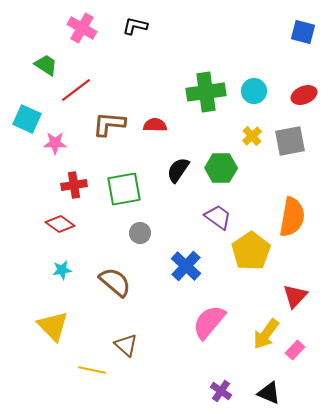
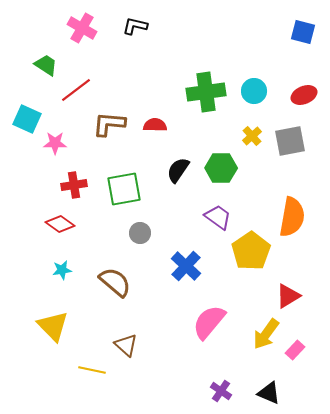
red triangle: moved 7 px left; rotated 16 degrees clockwise
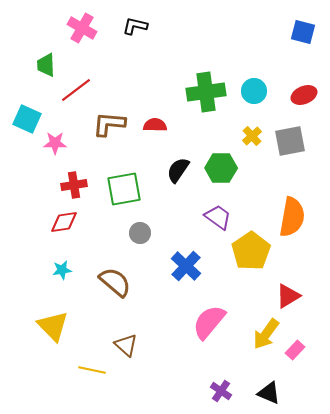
green trapezoid: rotated 125 degrees counterclockwise
red diamond: moved 4 px right, 2 px up; rotated 44 degrees counterclockwise
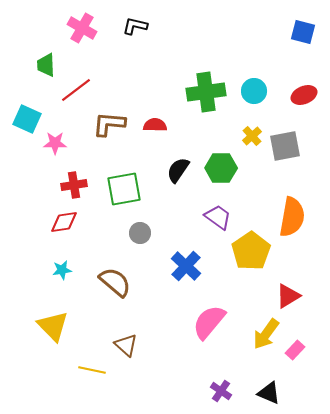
gray square: moved 5 px left, 5 px down
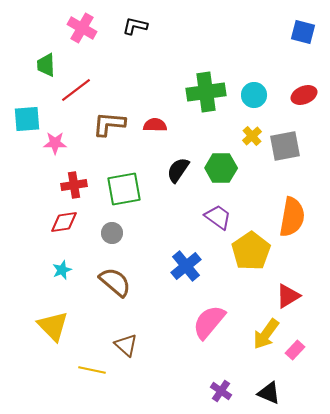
cyan circle: moved 4 px down
cyan square: rotated 28 degrees counterclockwise
gray circle: moved 28 px left
blue cross: rotated 8 degrees clockwise
cyan star: rotated 12 degrees counterclockwise
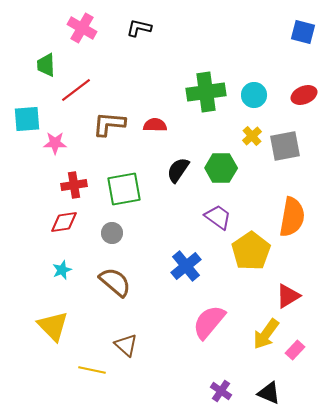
black L-shape: moved 4 px right, 2 px down
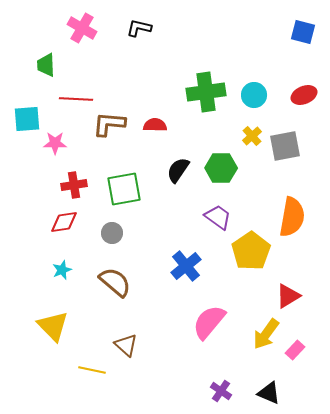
red line: moved 9 px down; rotated 40 degrees clockwise
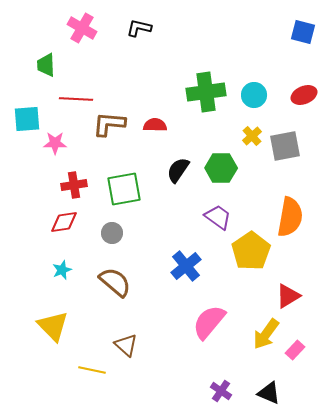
orange semicircle: moved 2 px left
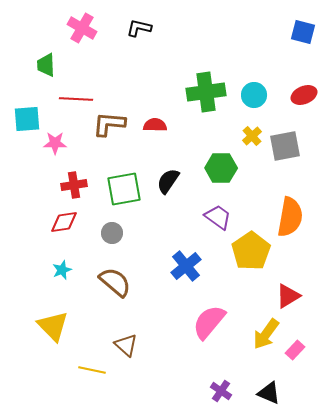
black semicircle: moved 10 px left, 11 px down
